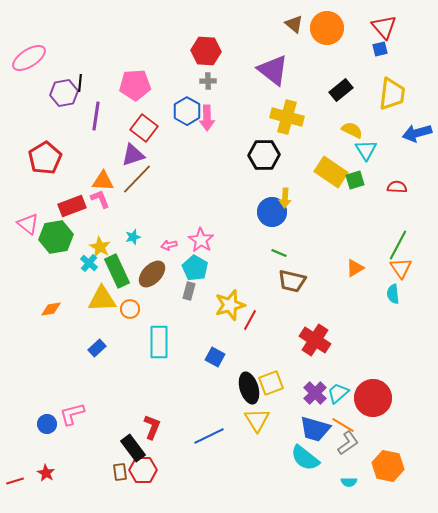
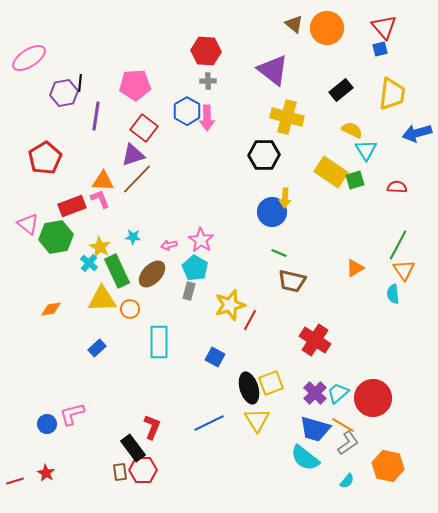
cyan star at (133, 237): rotated 21 degrees clockwise
orange triangle at (401, 268): moved 3 px right, 2 px down
blue line at (209, 436): moved 13 px up
cyan semicircle at (349, 482): moved 2 px left, 1 px up; rotated 49 degrees counterclockwise
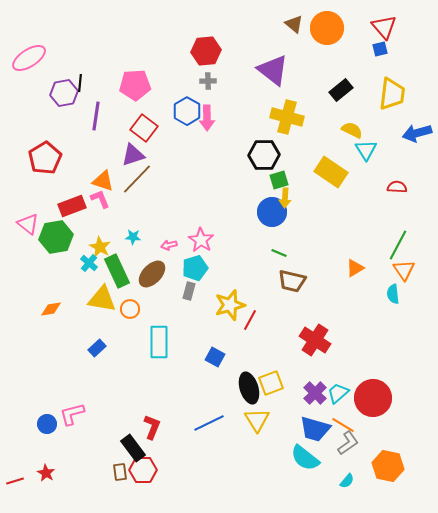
red hexagon at (206, 51): rotated 8 degrees counterclockwise
green square at (355, 180): moved 76 px left
orange triangle at (103, 181): rotated 15 degrees clockwise
cyan pentagon at (195, 268): rotated 25 degrees clockwise
yellow triangle at (102, 299): rotated 12 degrees clockwise
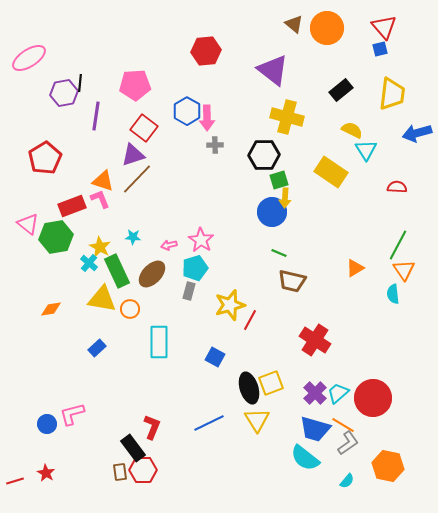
gray cross at (208, 81): moved 7 px right, 64 px down
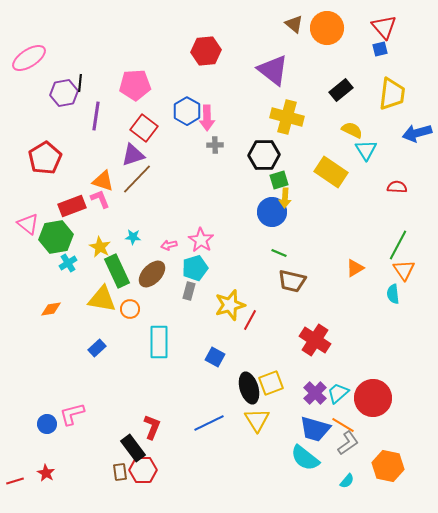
cyan cross at (89, 263): moved 21 px left; rotated 18 degrees clockwise
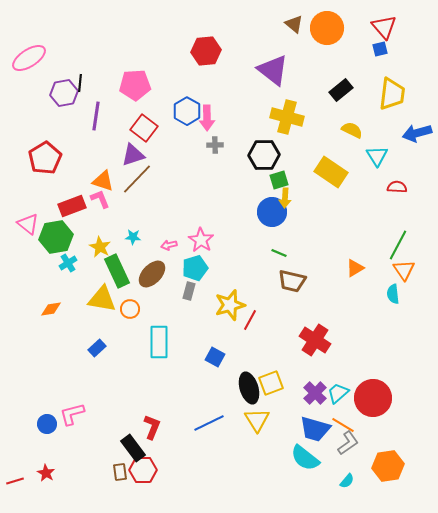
cyan triangle at (366, 150): moved 11 px right, 6 px down
orange hexagon at (388, 466): rotated 20 degrees counterclockwise
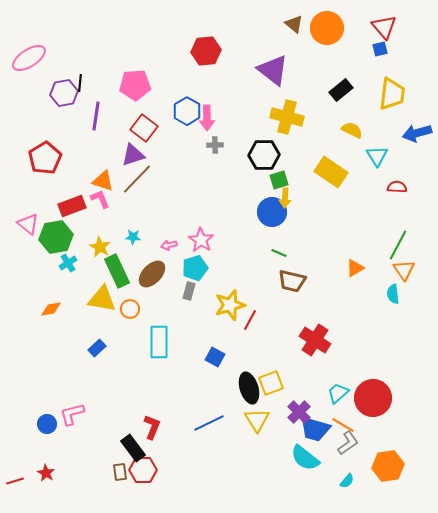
purple cross at (315, 393): moved 16 px left, 19 px down
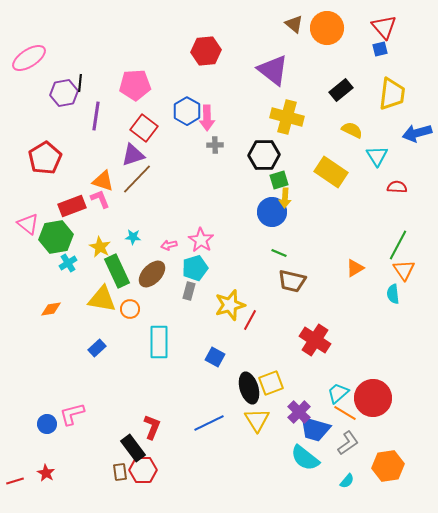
orange line at (343, 425): moved 2 px right, 12 px up
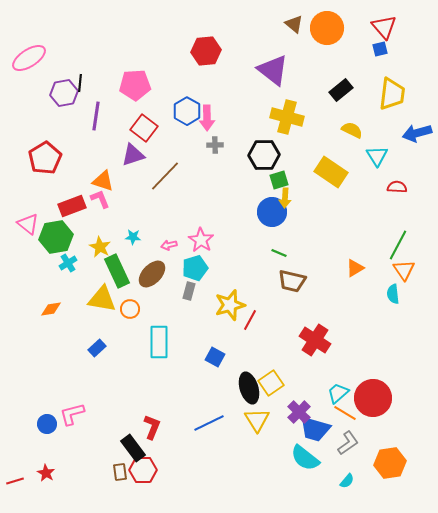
brown line at (137, 179): moved 28 px right, 3 px up
yellow square at (271, 383): rotated 15 degrees counterclockwise
orange hexagon at (388, 466): moved 2 px right, 3 px up
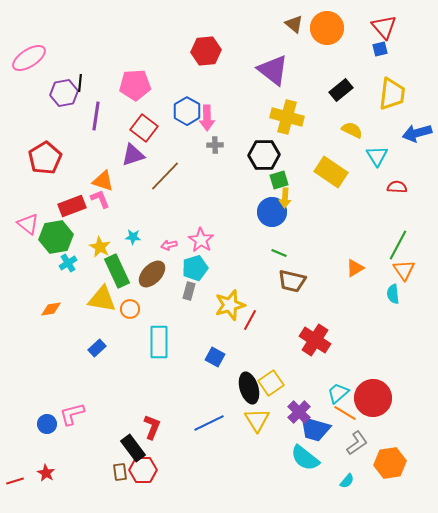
gray L-shape at (348, 443): moved 9 px right
